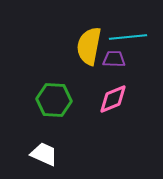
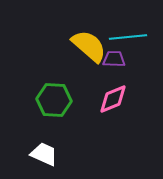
yellow semicircle: rotated 120 degrees clockwise
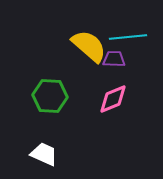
green hexagon: moved 4 px left, 4 px up
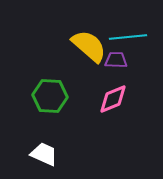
purple trapezoid: moved 2 px right, 1 px down
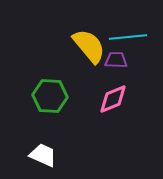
yellow semicircle: rotated 9 degrees clockwise
white trapezoid: moved 1 px left, 1 px down
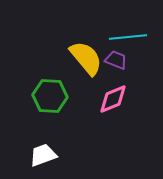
yellow semicircle: moved 3 px left, 12 px down
purple trapezoid: rotated 20 degrees clockwise
white trapezoid: rotated 44 degrees counterclockwise
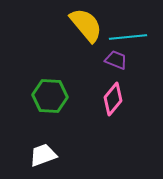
yellow semicircle: moved 33 px up
pink diamond: rotated 28 degrees counterclockwise
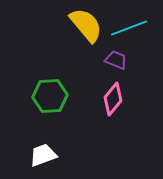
cyan line: moved 1 px right, 9 px up; rotated 15 degrees counterclockwise
green hexagon: rotated 8 degrees counterclockwise
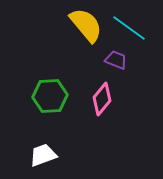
cyan line: rotated 57 degrees clockwise
pink diamond: moved 11 px left
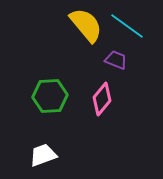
cyan line: moved 2 px left, 2 px up
